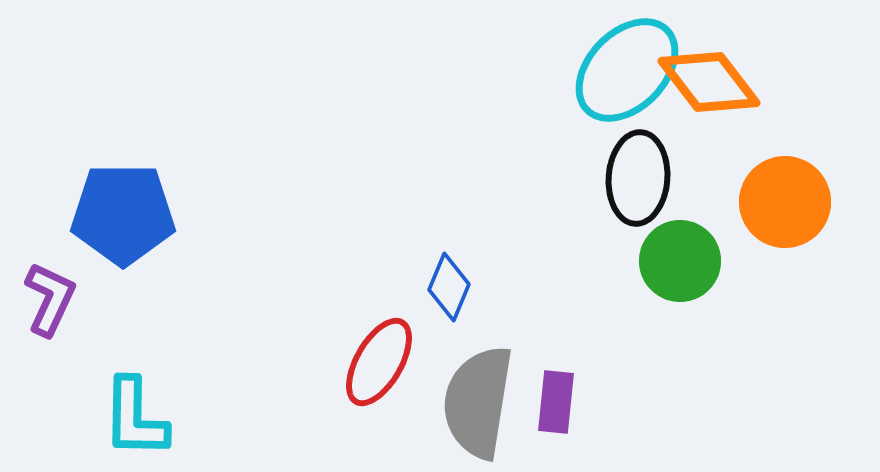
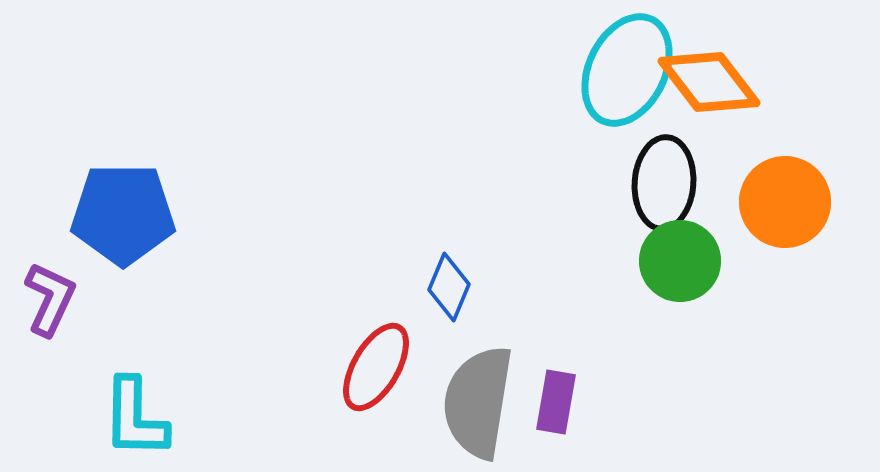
cyan ellipse: rotated 18 degrees counterclockwise
black ellipse: moved 26 px right, 5 px down
red ellipse: moved 3 px left, 5 px down
purple rectangle: rotated 4 degrees clockwise
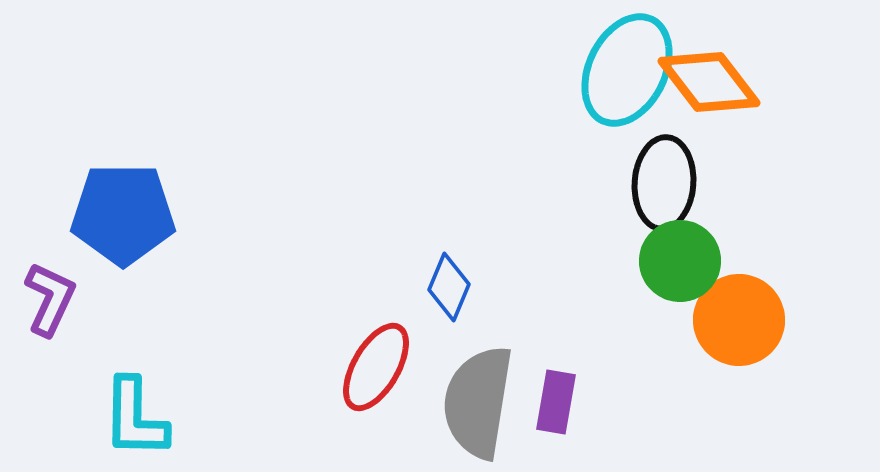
orange circle: moved 46 px left, 118 px down
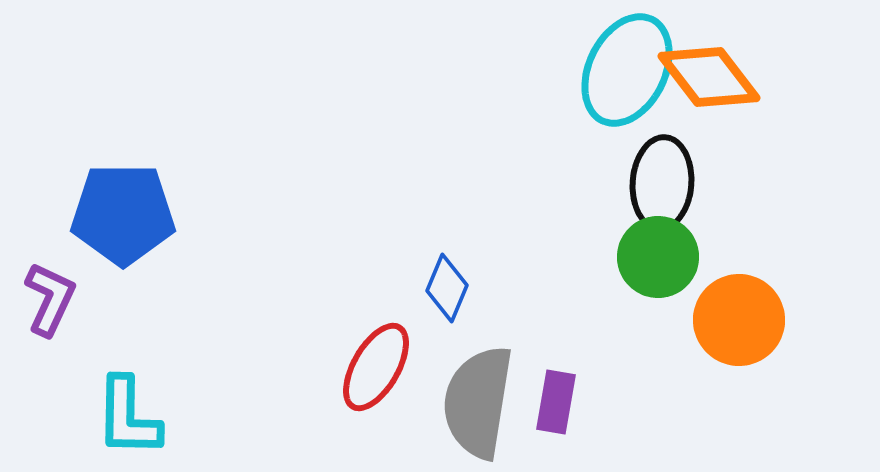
orange diamond: moved 5 px up
black ellipse: moved 2 px left
green circle: moved 22 px left, 4 px up
blue diamond: moved 2 px left, 1 px down
cyan L-shape: moved 7 px left, 1 px up
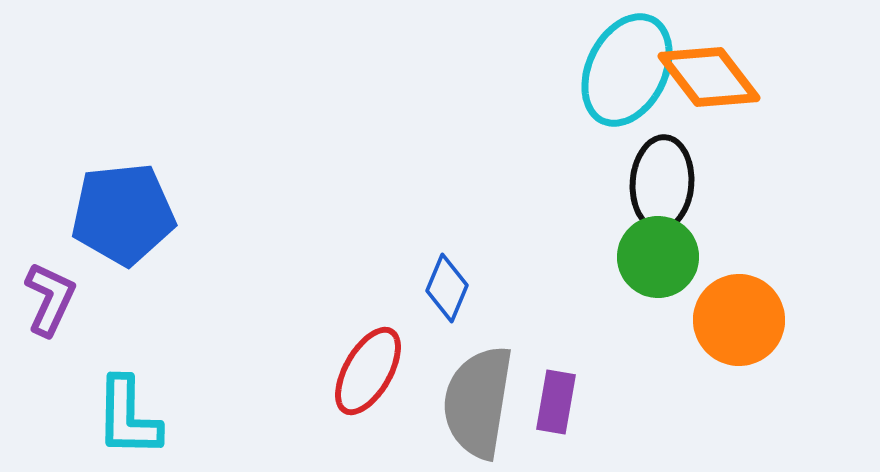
blue pentagon: rotated 6 degrees counterclockwise
red ellipse: moved 8 px left, 4 px down
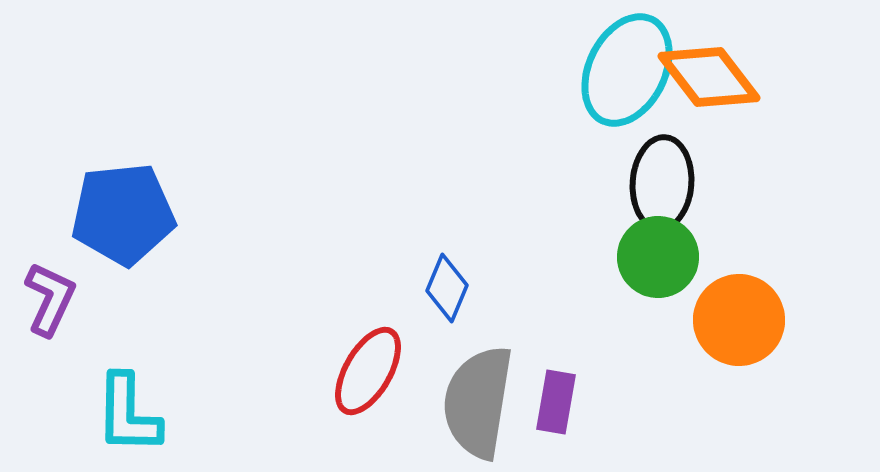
cyan L-shape: moved 3 px up
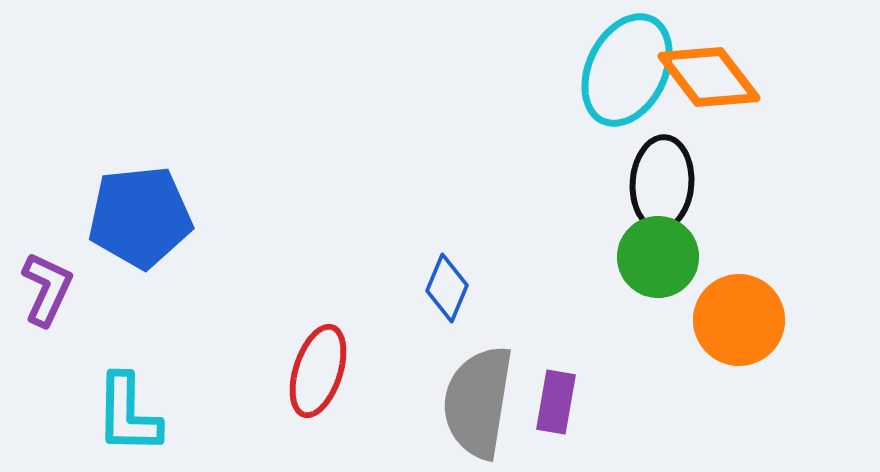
blue pentagon: moved 17 px right, 3 px down
purple L-shape: moved 3 px left, 10 px up
red ellipse: moved 50 px left; rotated 12 degrees counterclockwise
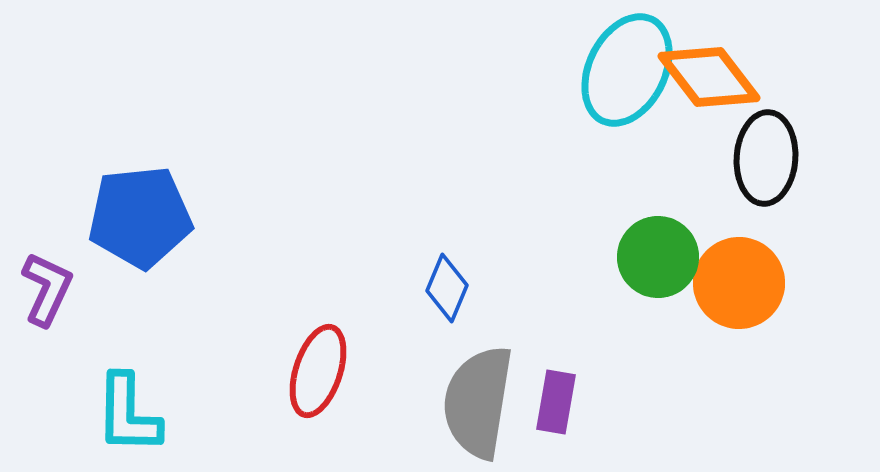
black ellipse: moved 104 px right, 25 px up
orange circle: moved 37 px up
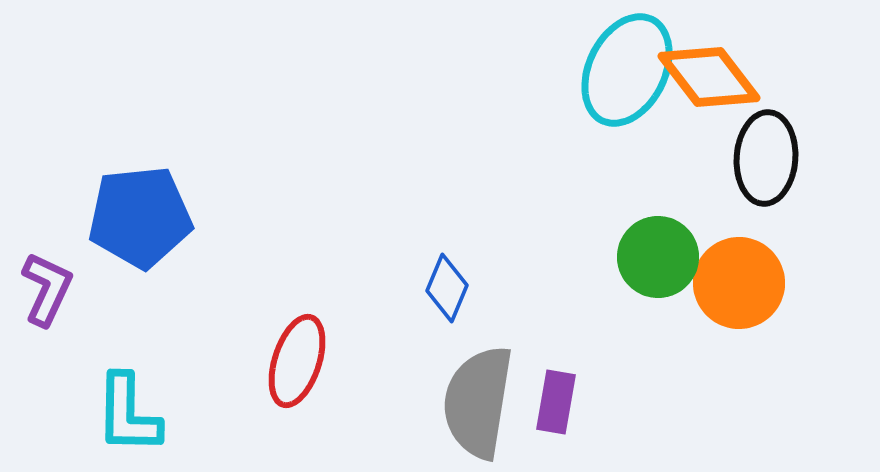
red ellipse: moved 21 px left, 10 px up
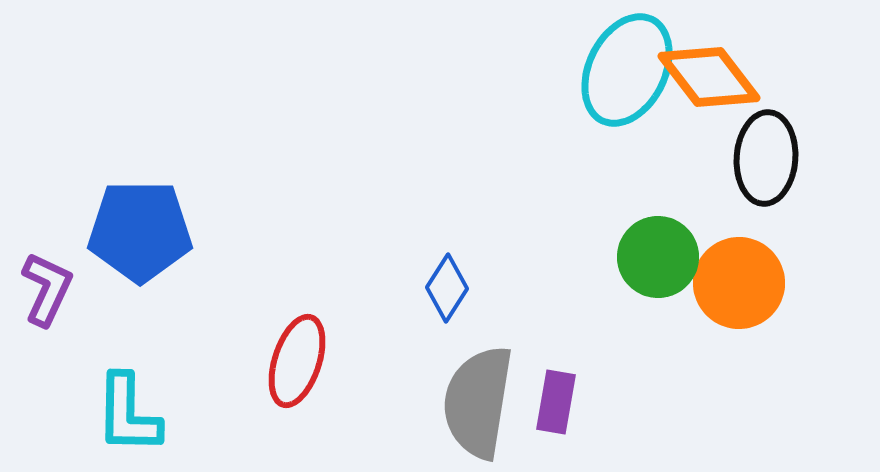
blue pentagon: moved 14 px down; rotated 6 degrees clockwise
blue diamond: rotated 10 degrees clockwise
